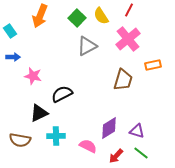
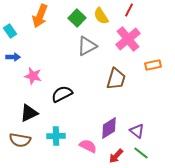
brown trapezoid: moved 7 px left, 1 px up
black triangle: moved 10 px left
purple triangle: rotated 21 degrees clockwise
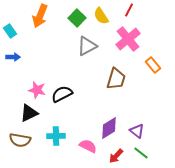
orange rectangle: rotated 63 degrees clockwise
pink star: moved 4 px right, 14 px down
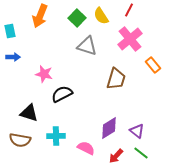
cyan rectangle: rotated 24 degrees clockwise
pink cross: moved 2 px right
gray triangle: rotated 45 degrees clockwise
pink star: moved 7 px right, 16 px up
black triangle: rotated 42 degrees clockwise
pink semicircle: moved 2 px left, 2 px down
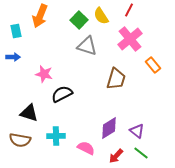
green square: moved 2 px right, 2 px down
cyan rectangle: moved 6 px right
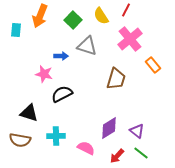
red line: moved 3 px left
green square: moved 6 px left
cyan rectangle: moved 1 px up; rotated 16 degrees clockwise
blue arrow: moved 48 px right, 1 px up
red arrow: moved 1 px right
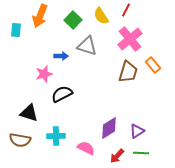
pink star: rotated 30 degrees counterclockwise
brown trapezoid: moved 12 px right, 7 px up
purple triangle: rotated 49 degrees clockwise
green line: rotated 35 degrees counterclockwise
